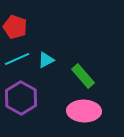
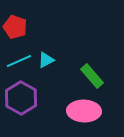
cyan line: moved 2 px right, 2 px down
green rectangle: moved 9 px right
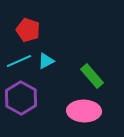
red pentagon: moved 13 px right, 3 px down
cyan triangle: moved 1 px down
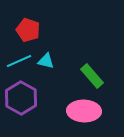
cyan triangle: rotated 42 degrees clockwise
